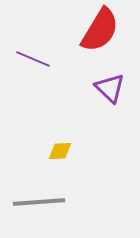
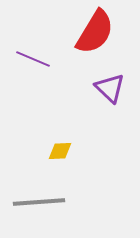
red semicircle: moved 5 px left, 2 px down
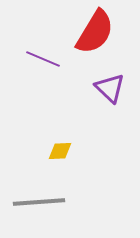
purple line: moved 10 px right
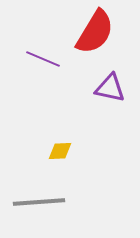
purple triangle: rotated 32 degrees counterclockwise
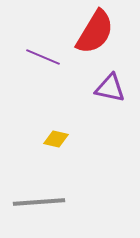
purple line: moved 2 px up
yellow diamond: moved 4 px left, 12 px up; rotated 15 degrees clockwise
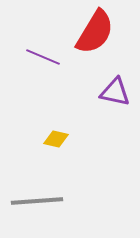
purple triangle: moved 5 px right, 4 px down
gray line: moved 2 px left, 1 px up
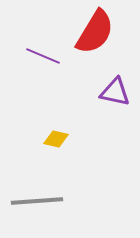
purple line: moved 1 px up
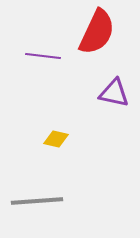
red semicircle: moved 2 px right; rotated 6 degrees counterclockwise
purple line: rotated 16 degrees counterclockwise
purple triangle: moved 1 px left, 1 px down
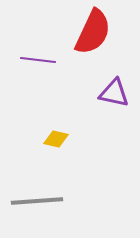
red semicircle: moved 4 px left
purple line: moved 5 px left, 4 px down
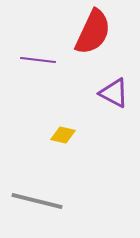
purple triangle: rotated 16 degrees clockwise
yellow diamond: moved 7 px right, 4 px up
gray line: rotated 18 degrees clockwise
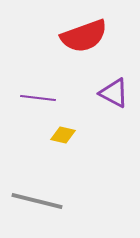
red semicircle: moved 9 px left, 4 px down; rotated 45 degrees clockwise
purple line: moved 38 px down
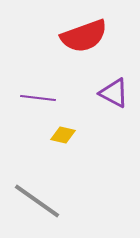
gray line: rotated 21 degrees clockwise
